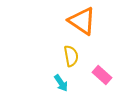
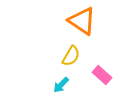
yellow semicircle: rotated 40 degrees clockwise
cyan arrow: moved 2 px down; rotated 78 degrees clockwise
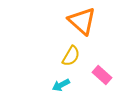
orange triangle: rotated 8 degrees clockwise
cyan arrow: rotated 18 degrees clockwise
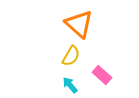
orange triangle: moved 3 px left, 3 px down
cyan arrow: moved 9 px right; rotated 78 degrees clockwise
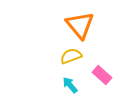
orange triangle: moved 1 px right, 1 px down; rotated 8 degrees clockwise
yellow semicircle: rotated 140 degrees counterclockwise
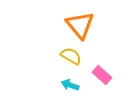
yellow semicircle: rotated 50 degrees clockwise
cyan arrow: rotated 30 degrees counterclockwise
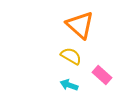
orange triangle: rotated 8 degrees counterclockwise
cyan arrow: moved 1 px left
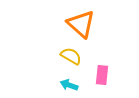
orange triangle: moved 1 px right, 1 px up
pink rectangle: rotated 54 degrees clockwise
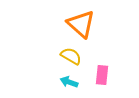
cyan arrow: moved 3 px up
